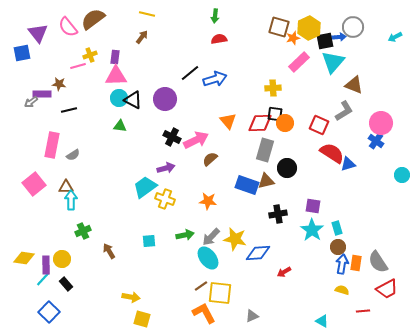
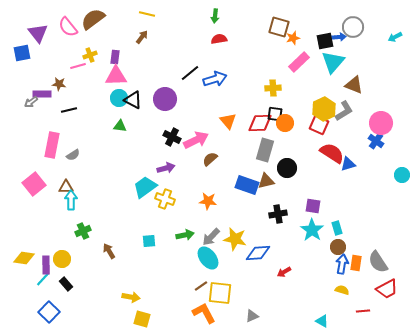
yellow hexagon at (309, 28): moved 15 px right, 81 px down
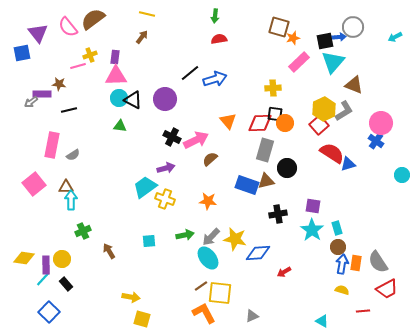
red square at (319, 125): rotated 24 degrees clockwise
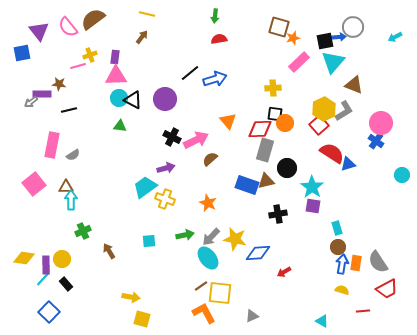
purple triangle at (38, 33): moved 1 px right, 2 px up
red diamond at (260, 123): moved 6 px down
orange star at (208, 201): moved 2 px down; rotated 18 degrees clockwise
cyan star at (312, 230): moved 43 px up
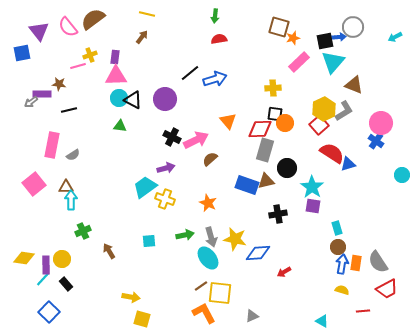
gray arrow at (211, 237): rotated 60 degrees counterclockwise
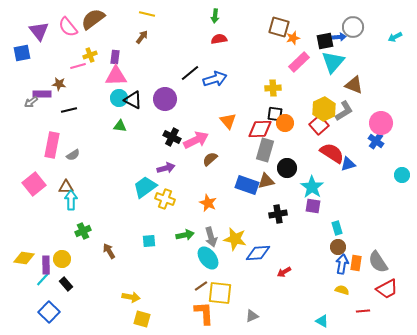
orange L-shape at (204, 313): rotated 25 degrees clockwise
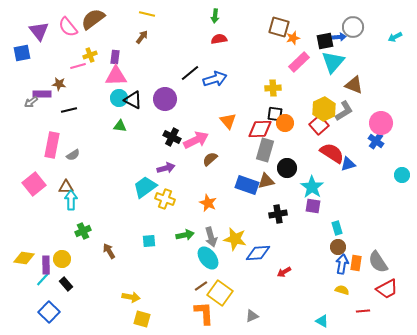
yellow square at (220, 293): rotated 30 degrees clockwise
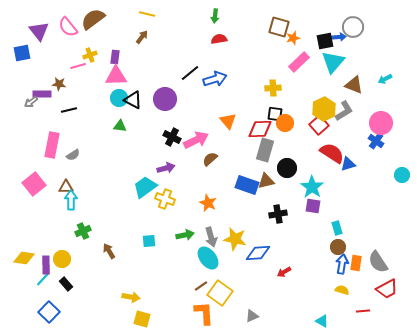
cyan arrow at (395, 37): moved 10 px left, 42 px down
